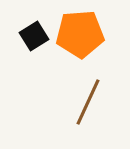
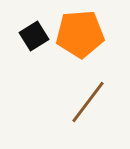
brown line: rotated 12 degrees clockwise
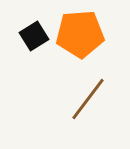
brown line: moved 3 px up
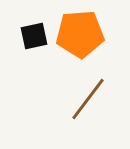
black square: rotated 20 degrees clockwise
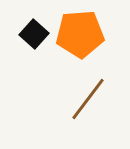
black square: moved 2 px up; rotated 36 degrees counterclockwise
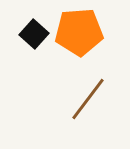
orange pentagon: moved 1 px left, 2 px up
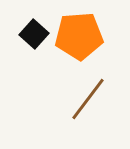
orange pentagon: moved 4 px down
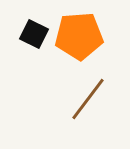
black square: rotated 16 degrees counterclockwise
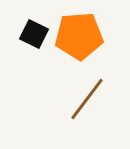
brown line: moved 1 px left
